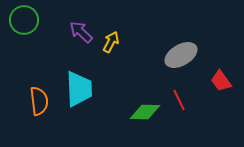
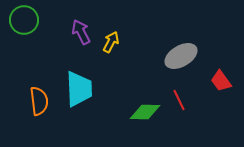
purple arrow: rotated 20 degrees clockwise
gray ellipse: moved 1 px down
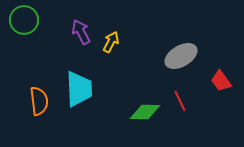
red line: moved 1 px right, 1 px down
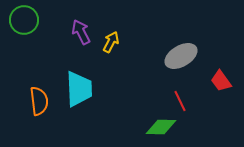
green diamond: moved 16 px right, 15 px down
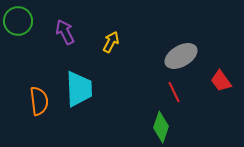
green circle: moved 6 px left, 1 px down
purple arrow: moved 16 px left
red line: moved 6 px left, 9 px up
green diamond: rotated 72 degrees counterclockwise
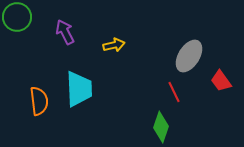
green circle: moved 1 px left, 4 px up
yellow arrow: moved 3 px right, 3 px down; rotated 50 degrees clockwise
gray ellipse: moved 8 px right; rotated 28 degrees counterclockwise
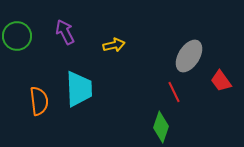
green circle: moved 19 px down
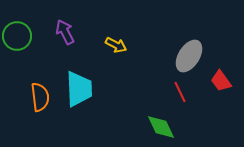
yellow arrow: moved 2 px right; rotated 40 degrees clockwise
red line: moved 6 px right
orange semicircle: moved 1 px right, 4 px up
green diamond: rotated 44 degrees counterclockwise
